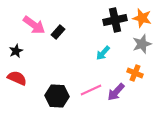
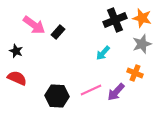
black cross: rotated 10 degrees counterclockwise
black star: rotated 24 degrees counterclockwise
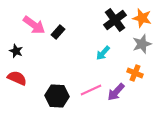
black cross: rotated 15 degrees counterclockwise
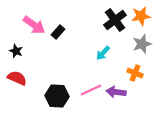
orange star: moved 1 px left, 2 px up; rotated 24 degrees counterclockwise
purple arrow: rotated 54 degrees clockwise
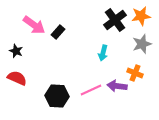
cyan arrow: rotated 28 degrees counterclockwise
purple arrow: moved 1 px right, 6 px up
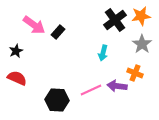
gray star: rotated 18 degrees counterclockwise
black star: rotated 24 degrees clockwise
black hexagon: moved 4 px down
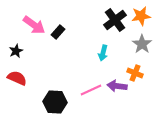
black hexagon: moved 2 px left, 2 px down
